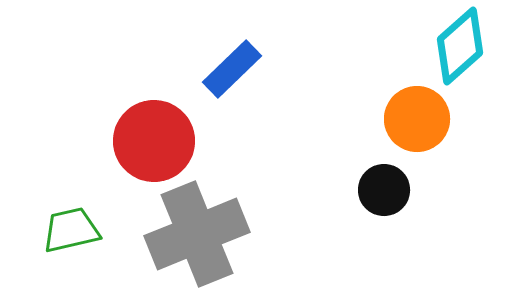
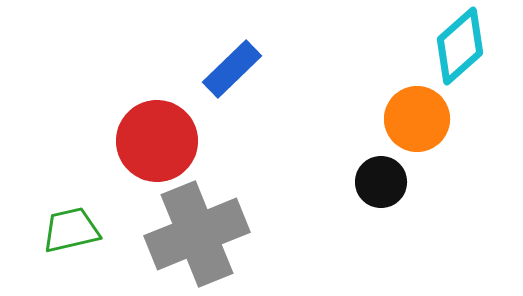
red circle: moved 3 px right
black circle: moved 3 px left, 8 px up
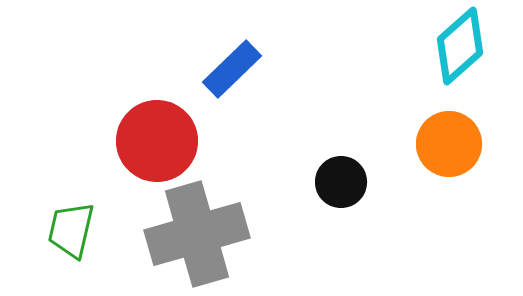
orange circle: moved 32 px right, 25 px down
black circle: moved 40 px left
green trapezoid: rotated 64 degrees counterclockwise
gray cross: rotated 6 degrees clockwise
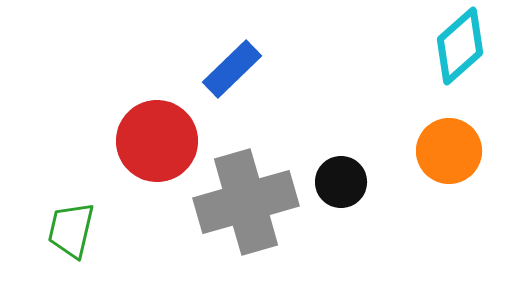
orange circle: moved 7 px down
gray cross: moved 49 px right, 32 px up
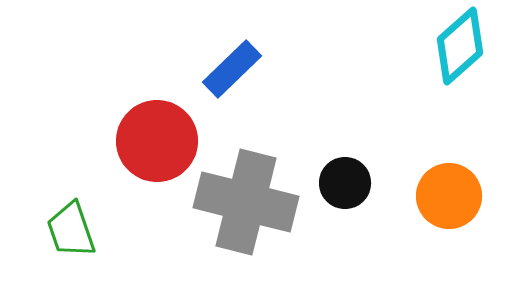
orange circle: moved 45 px down
black circle: moved 4 px right, 1 px down
gray cross: rotated 30 degrees clockwise
green trapezoid: rotated 32 degrees counterclockwise
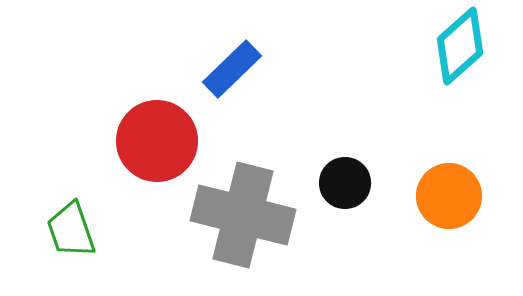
gray cross: moved 3 px left, 13 px down
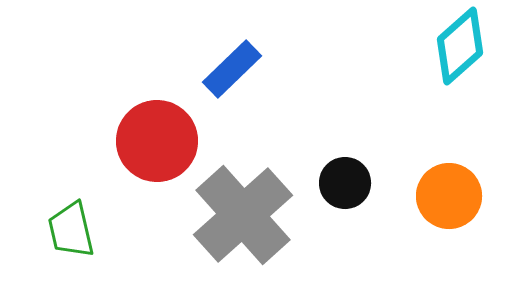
gray cross: rotated 34 degrees clockwise
green trapezoid: rotated 6 degrees clockwise
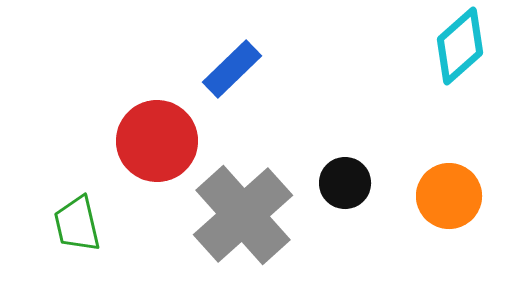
green trapezoid: moved 6 px right, 6 px up
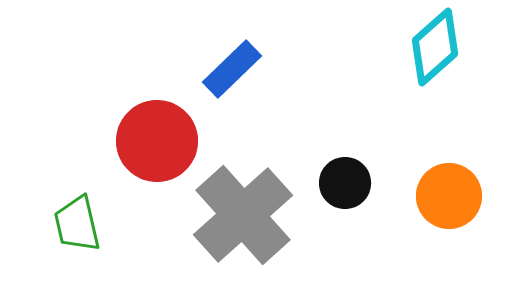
cyan diamond: moved 25 px left, 1 px down
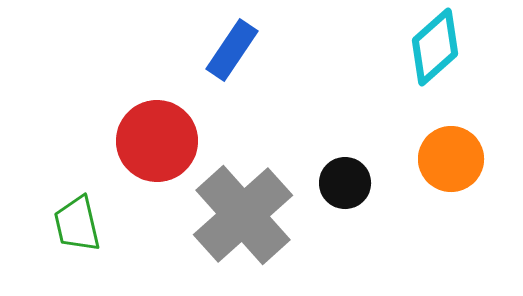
blue rectangle: moved 19 px up; rotated 12 degrees counterclockwise
orange circle: moved 2 px right, 37 px up
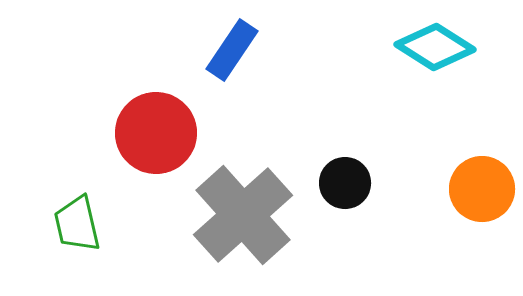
cyan diamond: rotated 74 degrees clockwise
red circle: moved 1 px left, 8 px up
orange circle: moved 31 px right, 30 px down
